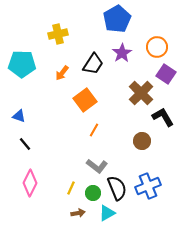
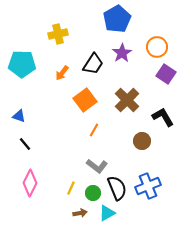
brown cross: moved 14 px left, 7 px down
brown arrow: moved 2 px right
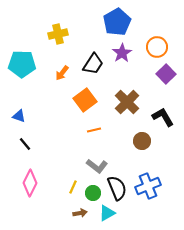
blue pentagon: moved 3 px down
purple square: rotated 12 degrees clockwise
brown cross: moved 2 px down
orange line: rotated 48 degrees clockwise
yellow line: moved 2 px right, 1 px up
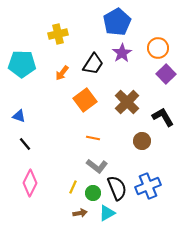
orange circle: moved 1 px right, 1 px down
orange line: moved 1 px left, 8 px down; rotated 24 degrees clockwise
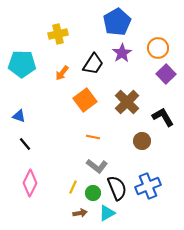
orange line: moved 1 px up
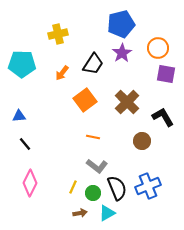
blue pentagon: moved 4 px right, 2 px down; rotated 16 degrees clockwise
purple square: rotated 36 degrees counterclockwise
blue triangle: rotated 24 degrees counterclockwise
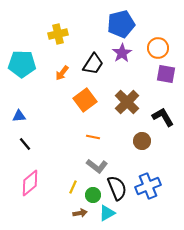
pink diamond: rotated 24 degrees clockwise
green circle: moved 2 px down
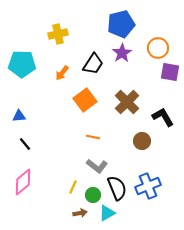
purple square: moved 4 px right, 2 px up
pink diamond: moved 7 px left, 1 px up
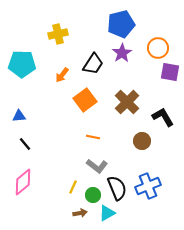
orange arrow: moved 2 px down
